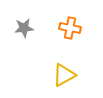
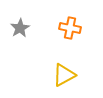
gray star: moved 4 px left; rotated 24 degrees counterclockwise
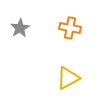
yellow triangle: moved 4 px right, 3 px down
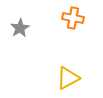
orange cross: moved 3 px right, 10 px up
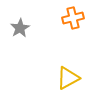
orange cross: rotated 25 degrees counterclockwise
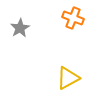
orange cross: rotated 35 degrees clockwise
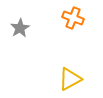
yellow triangle: moved 2 px right, 1 px down
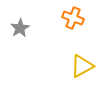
yellow triangle: moved 12 px right, 13 px up
